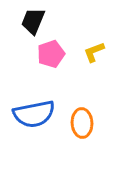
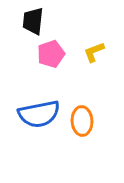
black trapezoid: rotated 16 degrees counterclockwise
blue semicircle: moved 5 px right
orange ellipse: moved 2 px up
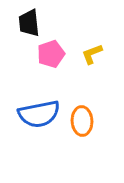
black trapezoid: moved 4 px left, 2 px down; rotated 12 degrees counterclockwise
yellow L-shape: moved 2 px left, 2 px down
